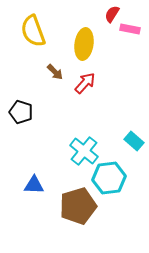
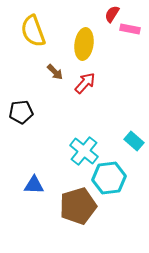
black pentagon: rotated 25 degrees counterclockwise
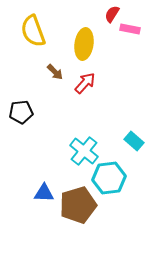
blue triangle: moved 10 px right, 8 px down
brown pentagon: moved 1 px up
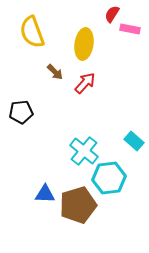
yellow semicircle: moved 1 px left, 1 px down
blue triangle: moved 1 px right, 1 px down
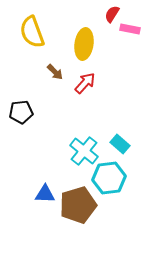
cyan rectangle: moved 14 px left, 3 px down
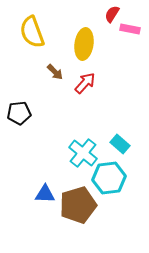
black pentagon: moved 2 px left, 1 px down
cyan cross: moved 1 px left, 2 px down
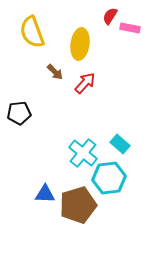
red semicircle: moved 2 px left, 2 px down
pink rectangle: moved 1 px up
yellow ellipse: moved 4 px left
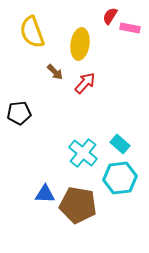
cyan hexagon: moved 11 px right
brown pentagon: rotated 27 degrees clockwise
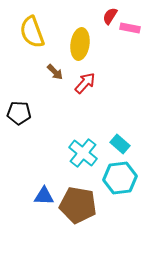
black pentagon: rotated 10 degrees clockwise
blue triangle: moved 1 px left, 2 px down
